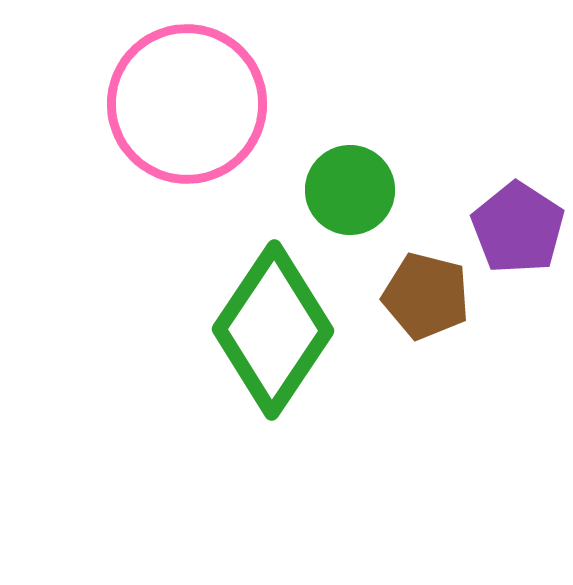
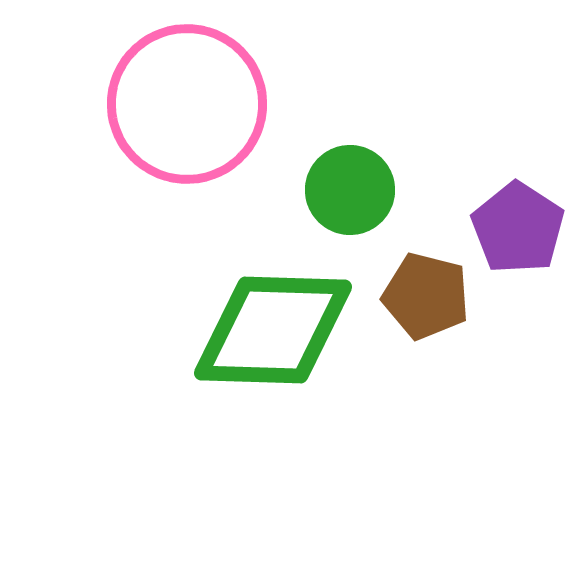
green diamond: rotated 58 degrees clockwise
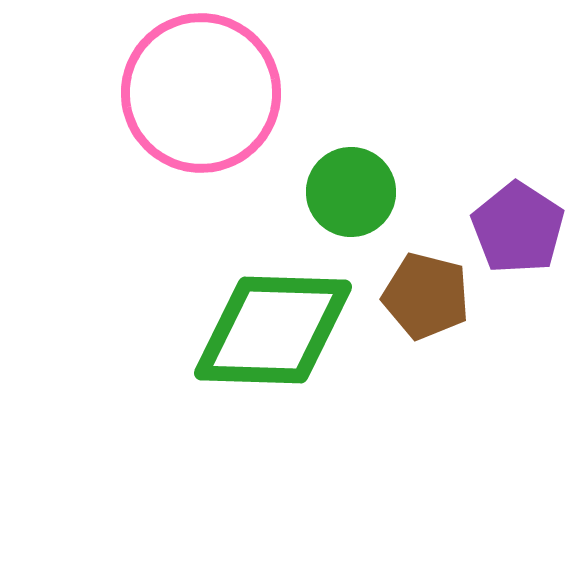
pink circle: moved 14 px right, 11 px up
green circle: moved 1 px right, 2 px down
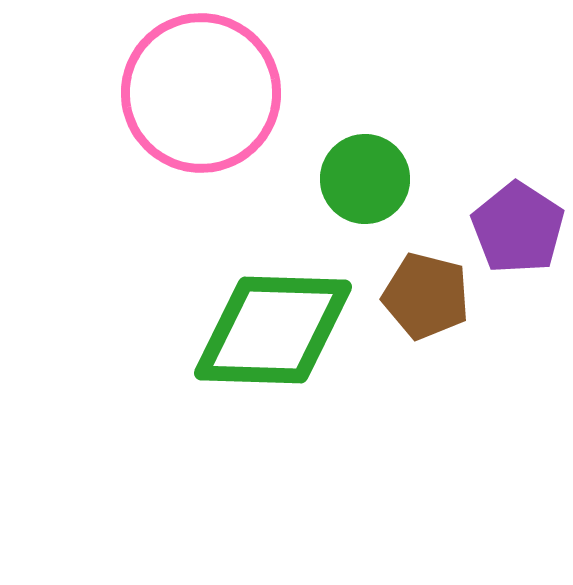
green circle: moved 14 px right, 13 px up
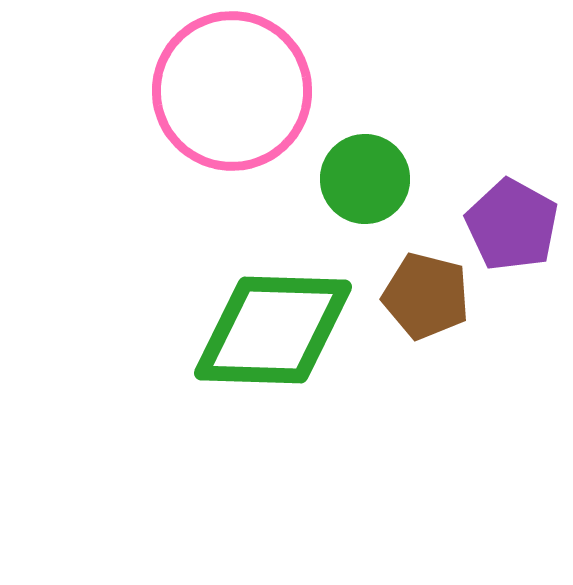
pink circle: moved 31 px right, 2 px up
purple pentagon: moved 6 px left, 3 px up; rotated 4 degrees counterclockwise
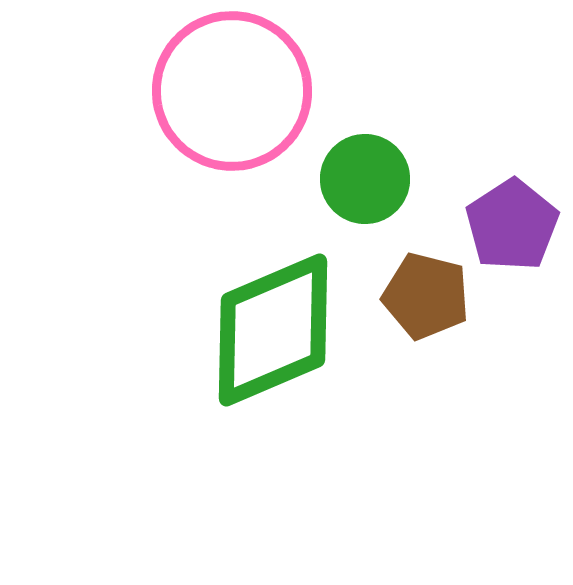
purple pentagon: rotated 10 degrees clockwise
green diamond: rotated 25 degrees counterclockwise
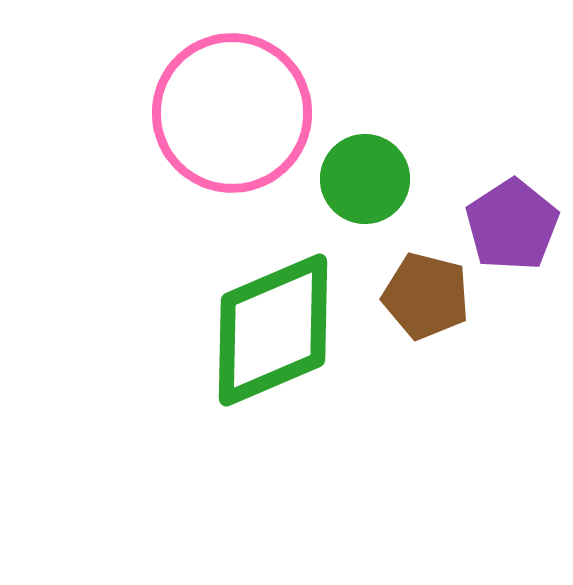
pink circle: moved 22 px down
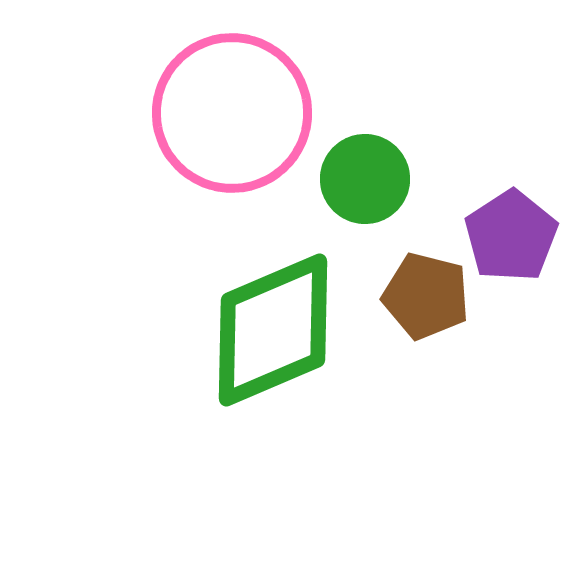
purple pentagon: moved 1 px left, 11 px down
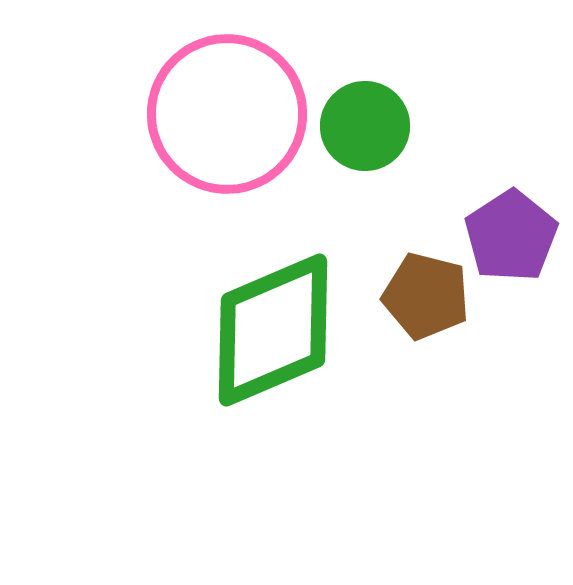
pink circle: moved 5 px left, 1 px down
green circle: moved 53 px up
